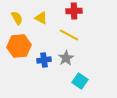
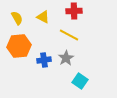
yellow triangle: moved 2 px right, 1 px up
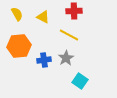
yellow semicircle: moved 4 px up
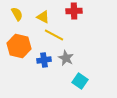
yellow line: moved 15 px left
orange hexagon: rotated 20 degrees clockwise
gray star: rotated 14 degrees counterclockwise
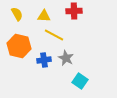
yellow triangle: moved 1 px right, 1 px up; rotated 24 degrees counterclockwise
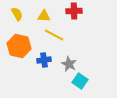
gray star: moved 3 px right, 6 px down
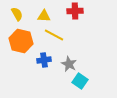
red cross: moved 1 px right
orange hexagon: moved 2 px right, 5 px up
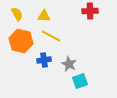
red cross: moved 15 px right
yellow line: moved 3 px left, 1 px down
cyan square: rotated 35 degrees clockwise
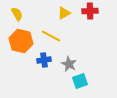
yellow triangle: moved 20 px right, 3 px up; rotated 32 degrees counterclockwise
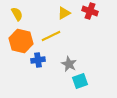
red cross: rotated 21 degrees clockwise
yellow line: rotated 54 degrees counterclockwise
blue cross: moved 6 px left
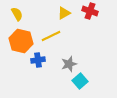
gray star: rotated 28 degrees clockwise
cyan square: rotated 21 degrees counterclockwise
